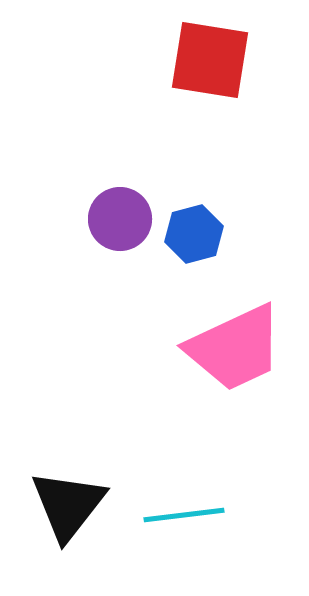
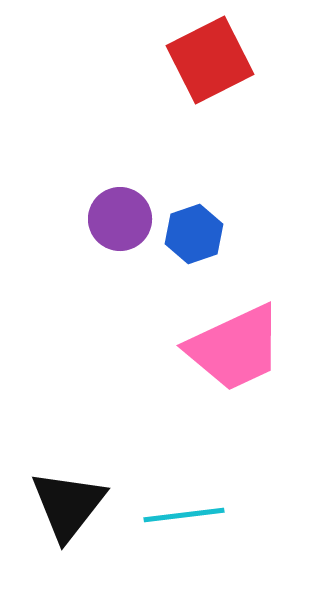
red square: rotated 36 degrees counterclockwise
blue hexagon: rotated 4 degrees counterclockwise
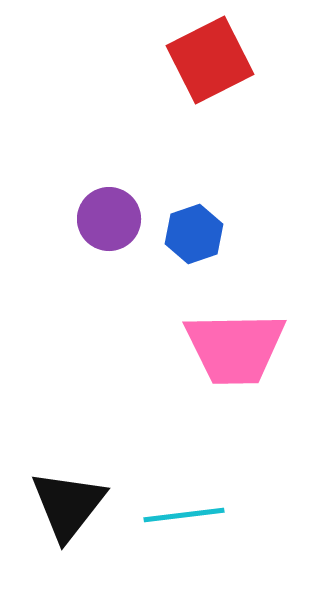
purple circle: moved 11 px left
pink trapezoid: rotated 24 degrees clockwise
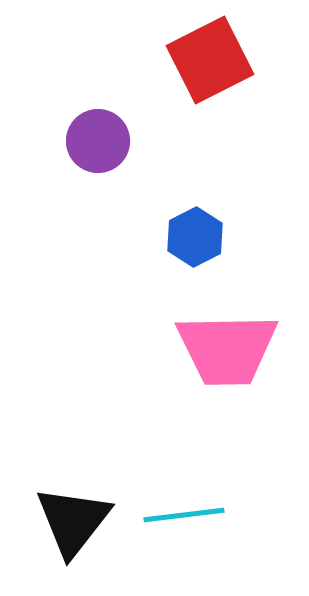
purple circle: moved 11 px left, 78 px up
blue hexagon: moved 1 px right, 3 px down; rotated 8 degrees counterclockwise
pink trapezoid: moved 8 px left, 1 px down
black triangle: moved 5 px right, 16 px down
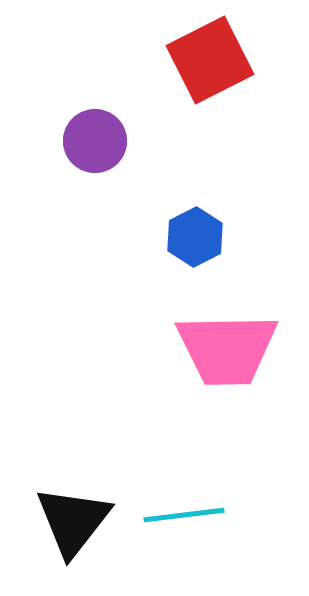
purple circle: moved 3 px left
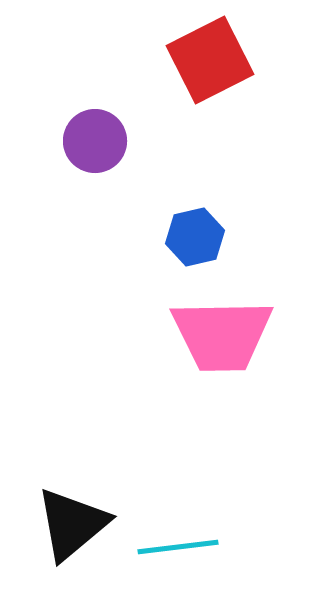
blue hexagon: rotated 14 degrees clockwise
pink trapezoid: moved 5 px left, 14 px up
cyan line: moved 6 px left, 32 px down
black triangle: moved 1 px left, 3 px down; rotated 12 degrees clockwise
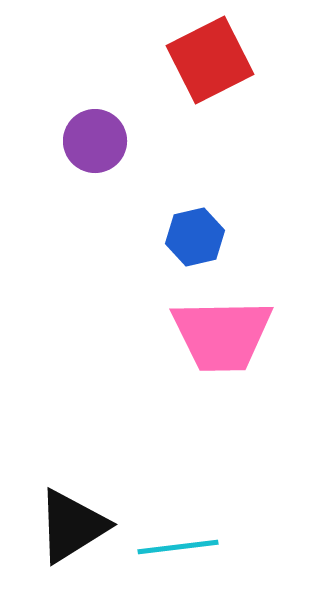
black triangle: moved 2 px down; rotated 8 degrees clockwise
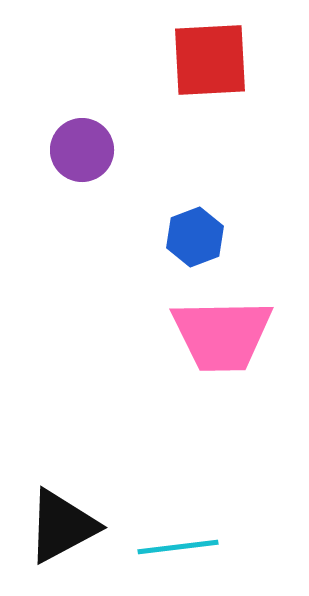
red square: rotated 24 degrees clockwise
purple circle: moved 13 px left, 9 px down
blue hexagon: rotated 8 degrees counterclockwise
black triangle: moved 10 px left; rotated 4 degrees clockwise
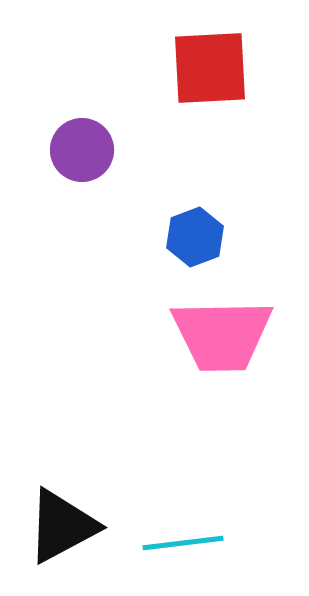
red square: moved 8 px down
cyan line: moved 5 px right, 4 px up
